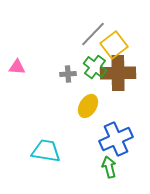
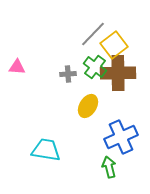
blue cross: moved 5 px right, 2 px up
cyan trapezoid: moved 1 px up
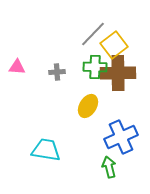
green cross: rotated 35 degrees counterclockwise
gray cross: moved 11 px left, 2 px up
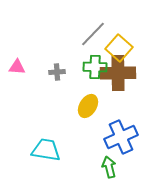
yellow square: moved 5 px right, 3 px down; rotated 12 degrees counterclockwise
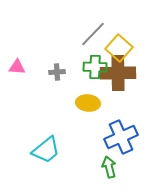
yellow ellipse: moved 3 px up; rotated 65 degrees clockwise
cyan trapezoid: rotated 132 degrees clockwise
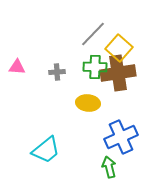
brown cross: rotated 8 degrees counterclockwise
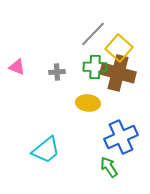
pink triangle: rotated 18 degrees clockwise
brown cross: rotated 24 degrees clockwise
green arrow: rotated 20 degrees counterclockwise
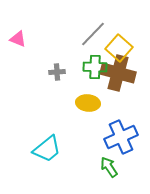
pink triangle: moved 1 px right, 28 px up
cyan trapezoid: moved 1 px right, 1 px up
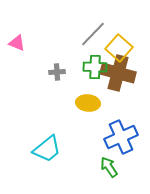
pink triangle: moved 1 px left, 4 px down
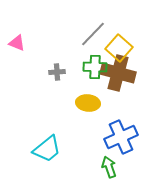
green arrow: rotated 15 degrees clockwise
